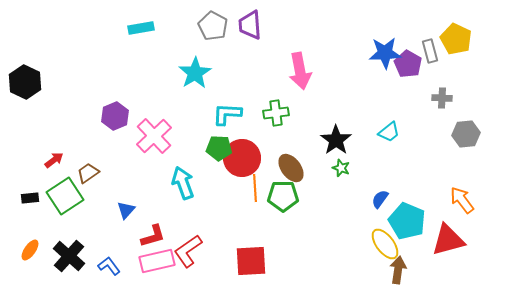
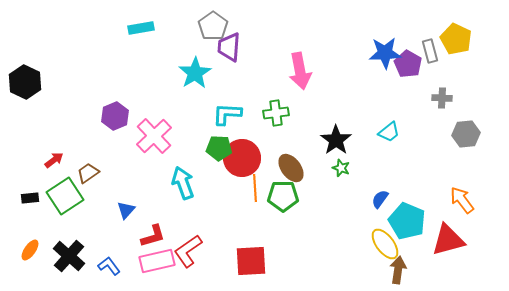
purple trapezoid at (250, 25): moved 21 px left, 22 px down; rotated 8 degrees clockwise
gray pentagon at (213, 26): rotated 8 degrees clockwise
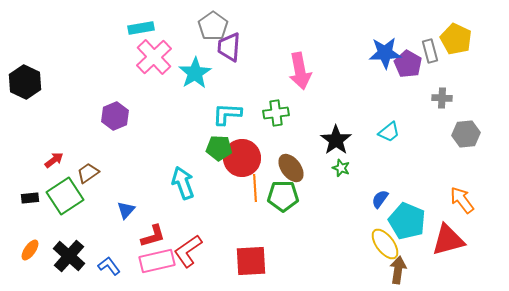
pink cross at (154, 136): moved 79 px up
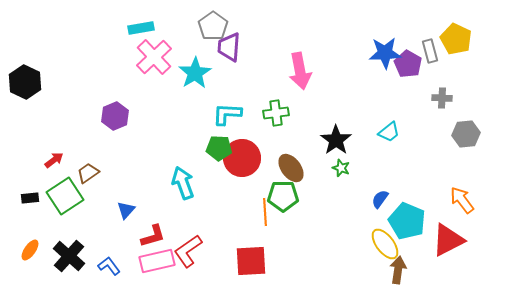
orange line at (255, 188): moved 10 px right, 24 px down
red triangle at (448, 240): rotated 12 degrees counterclockwise
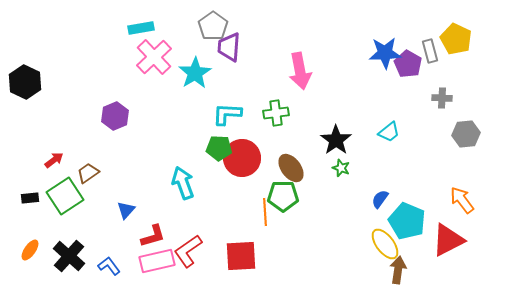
red square at (251, 261): moved 10 px left, 5 px up
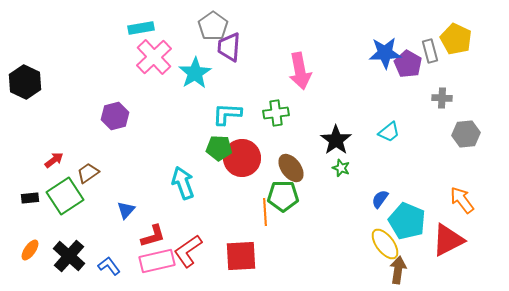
purple hexagon at (115, 116): rotated 8 degrees clockwise
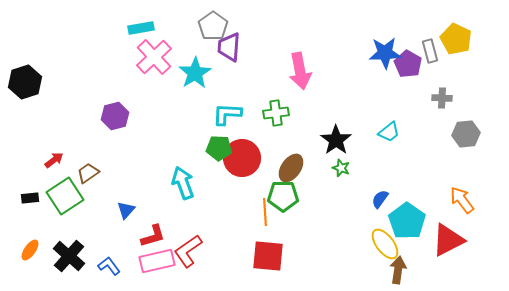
black hexagon at (25, 82): rotated 16 degrees clockwise
brown ellipse at (291, 168): rotated 72 degrees clockwise
cyan pentagon at (407, 221): rotated 12 degrees clockwise
red square at (241, 256): moved 27 px right; rotated 8 degrees clockwise
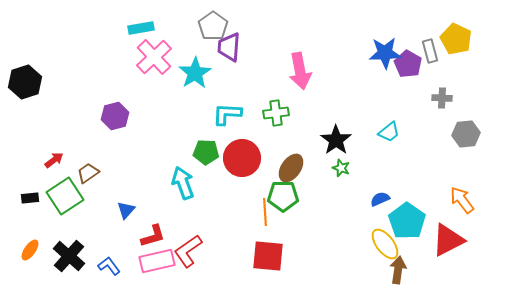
green pentagon at (219, 148): moved 13 px left, 4 px down
blue semicircle at (380, 199): rotated 30 degrees clockwise
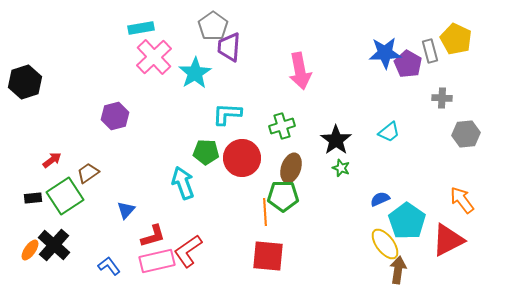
green cross at (276, 113): moved 6 px right, 13 px down; rotated 10 degrees counterclockwise
red arrow at (54, 160): moved 2 px left
brown ellipse at (291, 168): rotated 16 degrees counterclockwise
black rectangle at (30, 198): moved 3 px right
black cross at (69, 256): moved 15 px left, 11 px up
